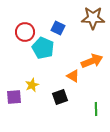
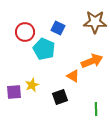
brown star: moved 2 px right, 4 px down
cyan pentagon: moved 1 px right, 1 px down
purple square: moved 5 px up
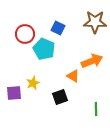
red circle: moved 2 px down
yellow star: moved 1 px right, 2 px up
purple square: moved 1 px down
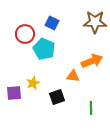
blue square: moved 6 px left, 5 px up
orange triangle: rotated 24 degrees counterclockwise
black square: moved 3 px left
green line: moved 5 px left, 1 px up
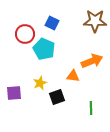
brown star: moved 1 px up
yellow star: moved 7 px right
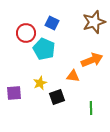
brown star: moved 1 px left, 1 px down; rotated 20 degrees counterclockwise
red circle: moved 1 px right, 1 px up
orange arrow: moved 1 px up
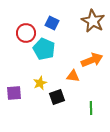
brown star: moved 1 px left, 1 px up; rotated 25 degrees counterclockwise
